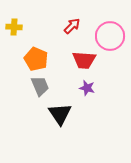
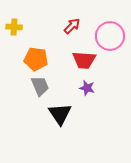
orange pentagon: rotated 15 degrees counterclockwise
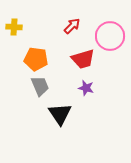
red trapezoid: moved 1 px left, 1 px up; rotated 20 degrees counterclockwise
purple star: moved 1 px left
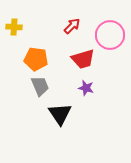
pink circle: moved 1 px up
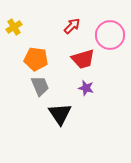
yellow cross: rotated 35 degrees counterclockwise
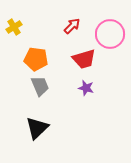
pink circle: moved 1 px up
red trapezoid: moved 1 px right
black triangle: moved 23 px left, 14 px down; rotated 20 degrees clockwise
